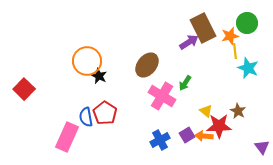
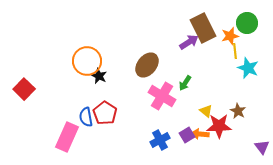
orange arrow: moved 4 px left, 2 px up
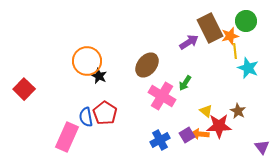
green circle: moved 1 px left, 2 px up
brown rectangle: moved 7 px right
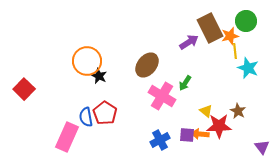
purple square: rotated 35 degrees clockwise
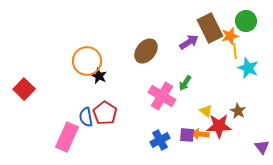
brown ellipse: moved 1 px left, 14 px up
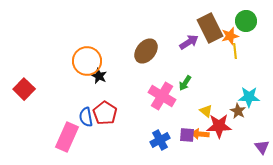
cyan star: moved 1 px right, 29 px down; rotated 20 degrees counterclockwise
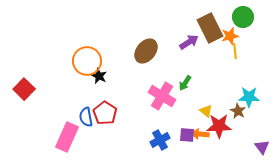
green circle: moved 3 px left, 4 px up
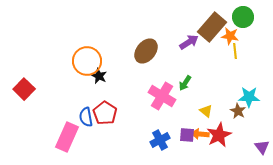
brown rectangle: moved 2 px right, 1 px up; rotated 68 degrees clockwise
orange star: rotated 24 degrees clockwise
red star: moved 9 px down; rotated 25 degrees counterclockwise
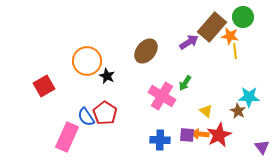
black star: moved 8 px right
red square: moved 20 px right, 3 px up; rotated 15 degrees clockwise
blue semicircle: rotated 24 degrees counterclockwise
blue cross: rotated 30 degrees clockwise
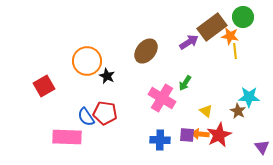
brown rectangle: rotated 12 degrees clockwise
pink cross: moved 2 px down
red pentagon: rotated 25 degrees counterclockwise
pink rectangle: rotated 68 degrees clockwise
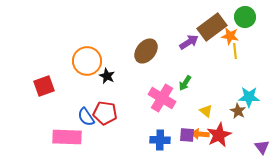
green circle: moved 2 px right
red square: rotated 10 degrees clockwise
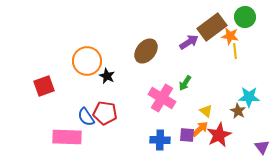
orange arrow: moved 5 px up; rotated 132 degrees clockwise
